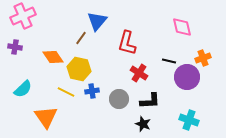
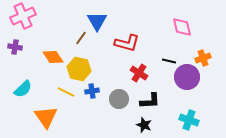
blue triangle: rotated 10 degrees counterclockwise
red L-shape: rotated 90 degrees counterclockwise
black star: moved 1 px right, 1 px down
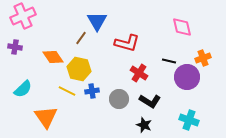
yellow line: moved 1 px right, 1 px up
black L-shape: rotated 35 degrees clockwise
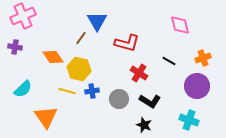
pink diamond: moved 2 px left, 2 px up
black line: rotated 16 degrees clockwise
purple circle: moved 10 px right, 9 px down
yellow line: rotated 12 degrees counterclockwise
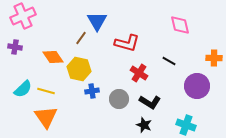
orange cross: moved 11 px right; rotated 21 degrees clockwise
yellow line: moved 21 px left
black L-shape: moved 1 px down
cyan cross: moved 3 px left, 5 px down
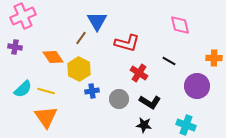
yellow hexagon: rotated 15 degrees clockwise
black star: rotated 14 degrees counterclockwise
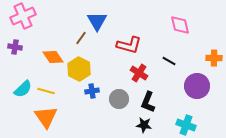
red L-shape: moved 2 px right, 2 px down
black L-shape: moved 2 px left; rotated 80 degrees clockwise
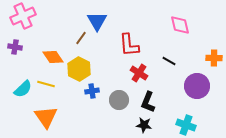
red L-shape: rotated 70 degrees clockwise
yellow line: moved 7 px up
gray circle: moved 1 px down
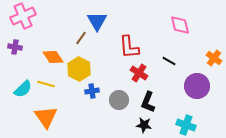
red L-shape: moved 2 px down
orange cross: rotated 35 degrees clockwise
